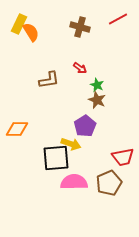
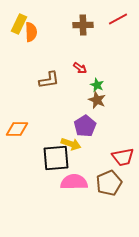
brown cross: moved 3 px right, 2 px up; rotated 18 degrees counterclockwise
orange semicircle: rotated 30 degrees clockwise
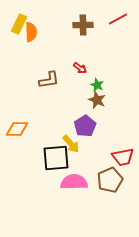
yellow arrow: rotated 30 degrees clockwise
brown pentagon: moved 1 px right, 3 px up
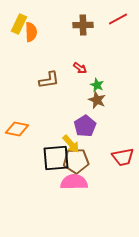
orange diamond: rotated 10 degrees clockwise
brown pentagon: moved 34 px left, 19 px up; rotated 20 degrees clockwise
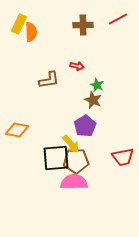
red arrow: moved 3 px left, 2 px up; rotated 24 degrees counterclockwise
brown star: moved 4 px left
orange diamond: moved 1 px down
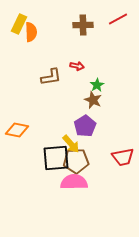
brown L-shape: moved 2 px right, 3 px up
green star: rotated 16 degrees clockwise
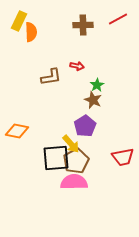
yellow rectangle: moved 3 px up
orange diamond: moved 1 px down
brown pentagon: rotated 25 degrees counterclockwise
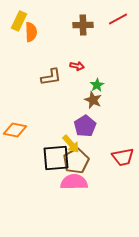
orange diamond: moved 2 px left, 1 px up
